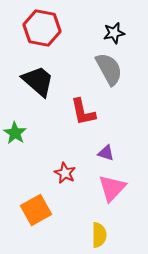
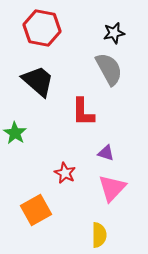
red L-shape: rotated 12 degrees clockwise
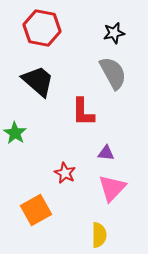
gray semicircle: moved 4 px right, 4 px down
purple triangle: rotated 12 degrees counterclockwise
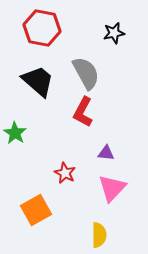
gray semicircle: moved 27 px left
red L-shape: rotated 28 degrees clockwise
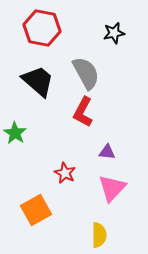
purple triangle: moved 1 px right, 1 px up
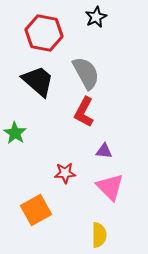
red hexagon: moved 2 px right, 5 px down
black star: moved 18 px left, 16 px up; rotated 15 degrees counterclockwise
red L-shape: moved 1 px right
purple triangle: moved 3 px left, 1 px up
red star: rotated 30 degrees counterclockwise
pink triangle: moved 2 px left, 1 px up; rotated 28 degrees counterclockwise
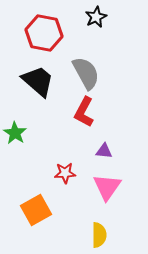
pink triangle: moved 3 px left; rotated 20 degrees clockwise
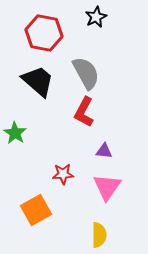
red star: moved 2 px left, 1 px down
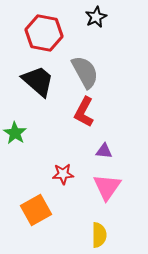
gray semicircle: moved 1 px left, 1 px up
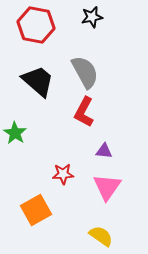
black star: moved 4 px left; rotated 15 degrees clockwise
red hexagon: moved 8 px left, 8 px up
yellow semicircle: moved 2 px right, 1 px down; rotated 55 degrees counterclockwise
